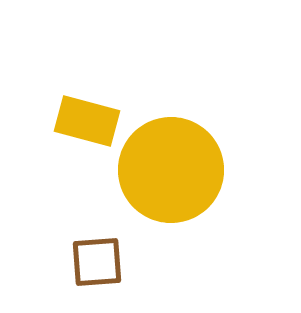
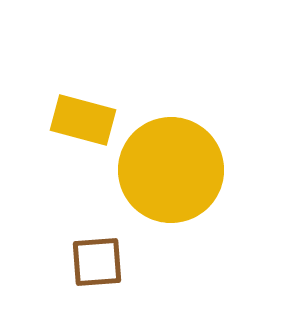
yellow rectangle: moved 4 px left, 1 px up
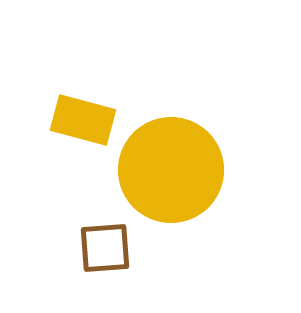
brown square: moved 8 px right, 14 px up
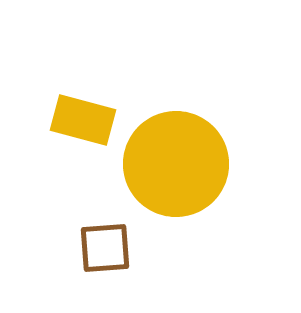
yellow circle: moved 5 px right, 6 px up
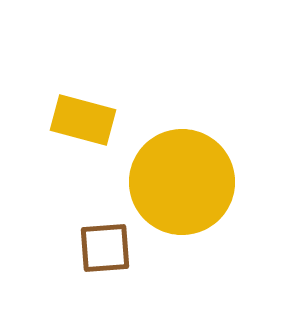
yellow circle: moved 6 px right, 18 px down
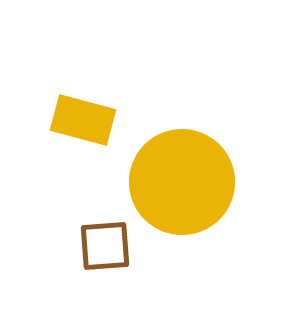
brown square: moved 2 px up
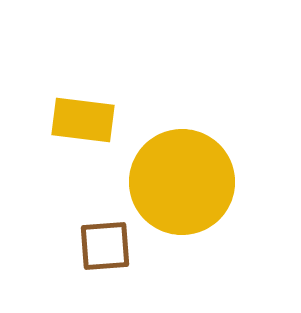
yellow rectangle: rotated 8 degrees counterclockwise
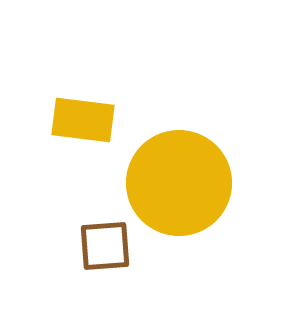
yellow circle: moved 3 px left, 1 px down
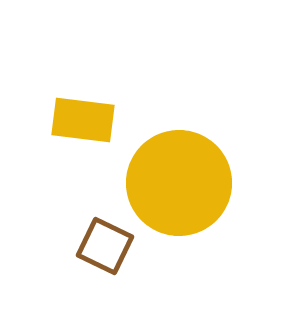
brown square: rotated 30 degrees clockwise
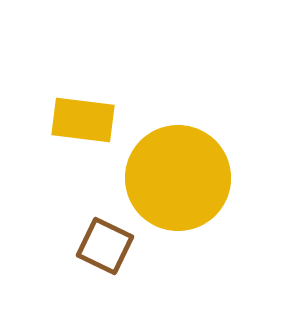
yellow circle: moved 1 px left, 5 px up
